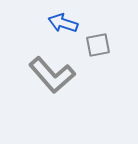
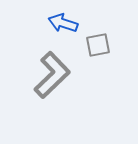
gray L-shape: rotated 93 degrees counterclockwise
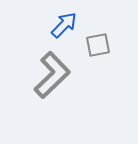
blue arrow: moved 1 px right, 2 px down; rotated 116 degrees clockwise
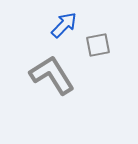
gray L-shape: rotated 78 degrees counterclockwise
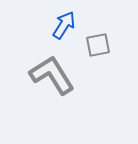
blue arrow: rotated 12 degrees counterclockwise
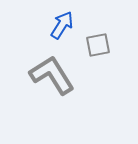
blue arrow: moved 2 px left
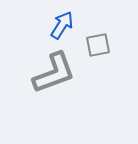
gray L-shape: moved 2 px right, 2 px up; rotated 102 degrees clockwise
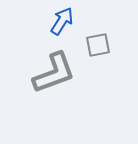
blue arrow: moved 4 px up
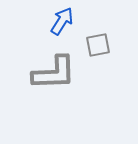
gray L-shape: rotated 18 degrees clockwise
